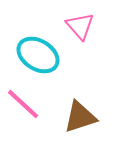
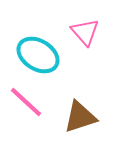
pink triangle: moved 5 px right, 6 px down
pink line: moved 3 px right, 2 px up
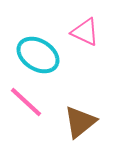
pink triangle: rotated 24 degrees counterclockwise
brown triangle: moved 5 px down; rotated 21 degrees counterclockwise
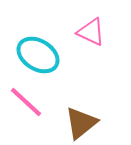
pink triangle: moved 6 px right
brown triangle: moved 1 px right, 1 px down
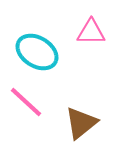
pink triangle: rotated 24 degrees counterclockwise
cyan ellipse: moved 1 px left, 3 px up
